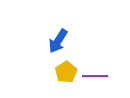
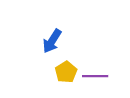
blue arrow: moved 6 px left
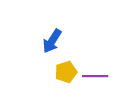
yellow pentagon: rotated 15 degrees clockwise
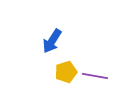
purple line: rotated 10 degrees clockwise
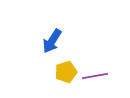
purple line: rotated 20 degrees counterclockwise
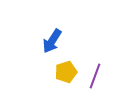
purple line: rotated 60 degrees counterclockwise
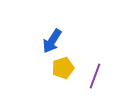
yellow pentagon: moved 3 px left, 4 px up
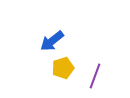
blue arrow: rotated 20 degrees clockwise
